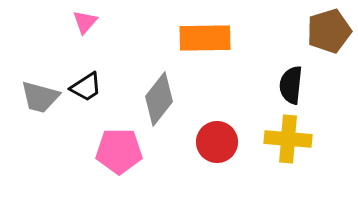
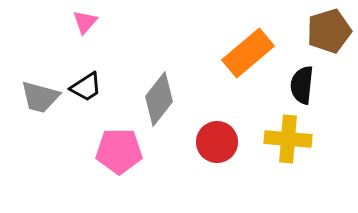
orange rectangle: moved 43 px right, 15 px down; rotated 39 degrees counterclockwise
black semicircle: moved 11 px right
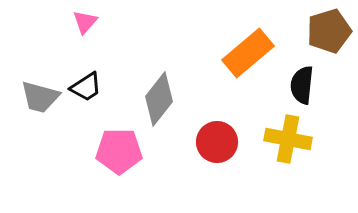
yellow cross: rotated 6 degrees clockwise
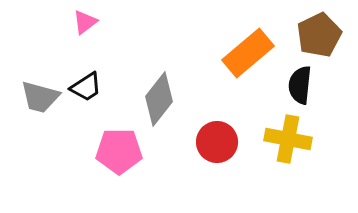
pink triangle: rotated 12 degrees clockwise
brown pentagon: moved 10 px left, 4 px down; rotated 9 degrees counterclockwise
black semicircle: moved 2 px left
